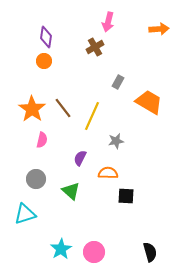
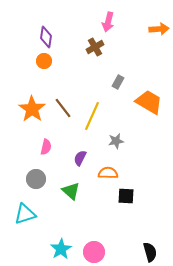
pink semicircle: moved 4 px right, 7 px down
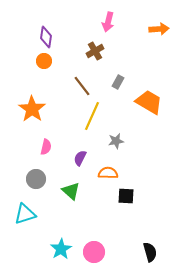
brown cross: moved 4 px down
brown line: moved 19 px right, 22 px up
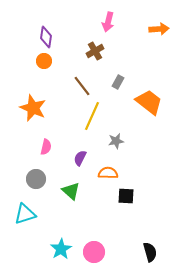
orange trapezoid: rotated 8 degrees clockwise
orange star: moved 1 px right, 1 px up; rotated 12 degrees counterclockwise
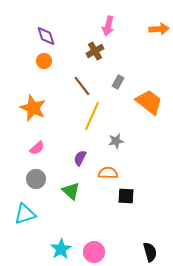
pink arrow: moved 4 px down
purple diamond: moved 1 px up; rotated 25 degrees counterclockwise
pink semicircle: moved 9 px left, 1 px down; rotated 35 degrees clockwise
